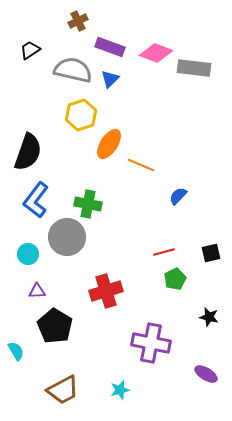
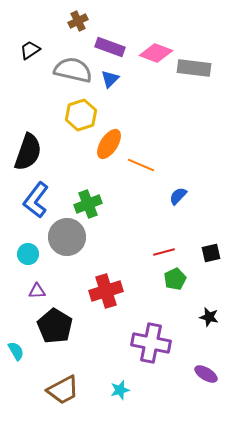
green cross: rotated 32 degrees counterclockwise
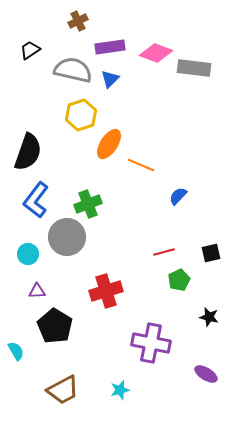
purple rectangle: rotated 28 degrees counterclockwise
green pentagon: moved 4 px right, 1 px down
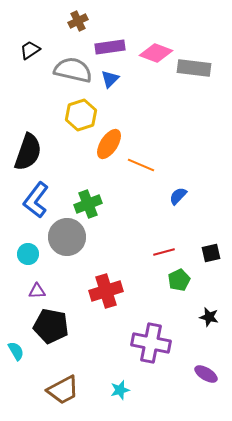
black pentagon: moved 4 px left; rotated 20 degrees counterclockwise
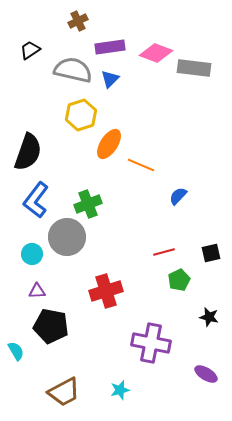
cyan circle: moved 4 px right
brown trapezoid: moved 1 px right, 2 px down
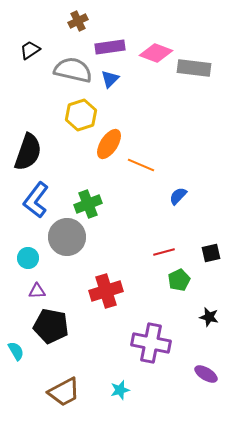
cyan circle: moved 4 px left, 4 px down
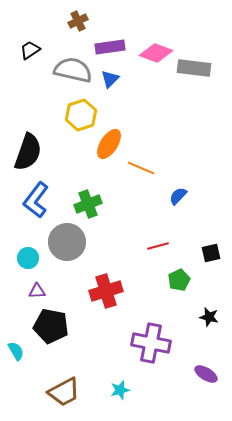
orange line: moved 3 px down
gray circle: moved 5 px down
red line: moved 6 px left, 6 px up
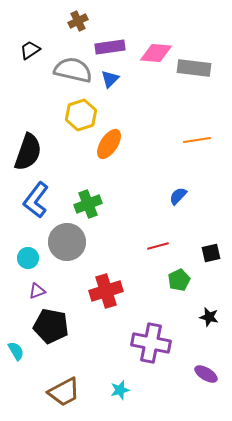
pink diamond: rotated 16 degrees counterclockwise
orange line: moved 56 px right, 28 px up; rotated 32 degrees counterclockwise
purple triangle: rotated 18 degrees counterclockwise
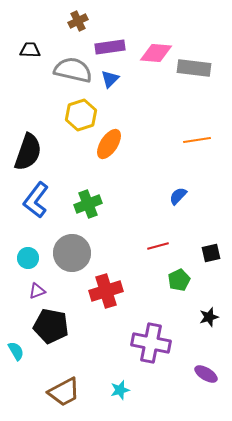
black trapezoid: rotated 35 degrees clockwise
gray circle: moved 5 px right, 11 px down
black star: rotated 30 degrees counterclockwise
